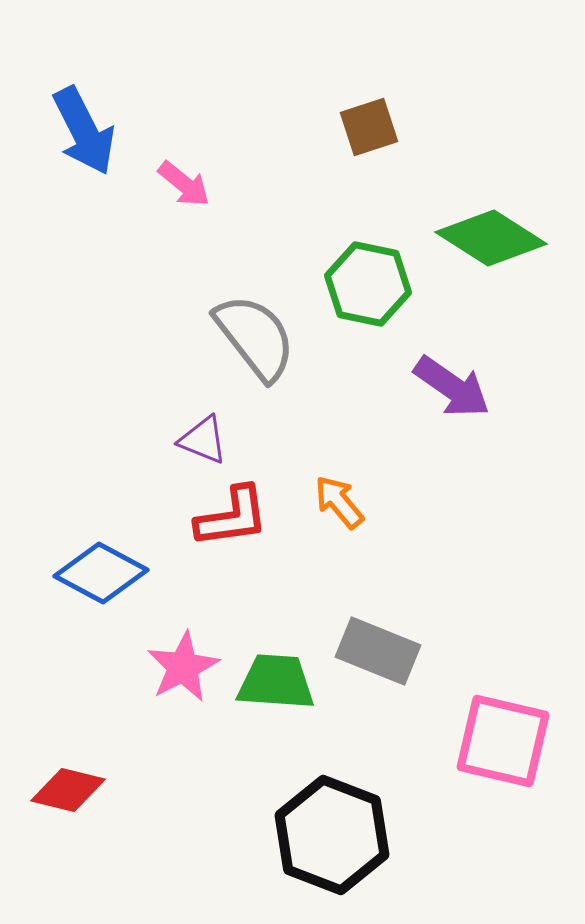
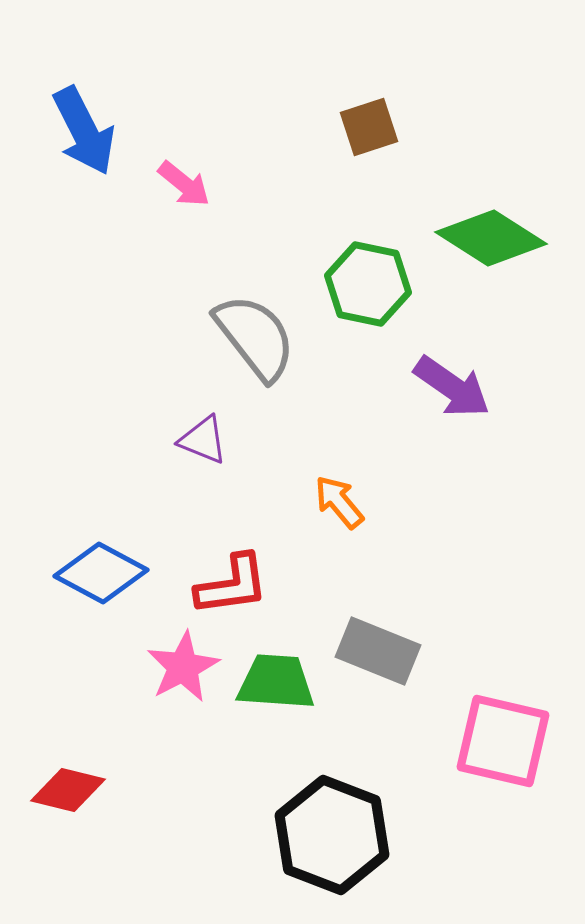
red L-shape: moved 68 px down
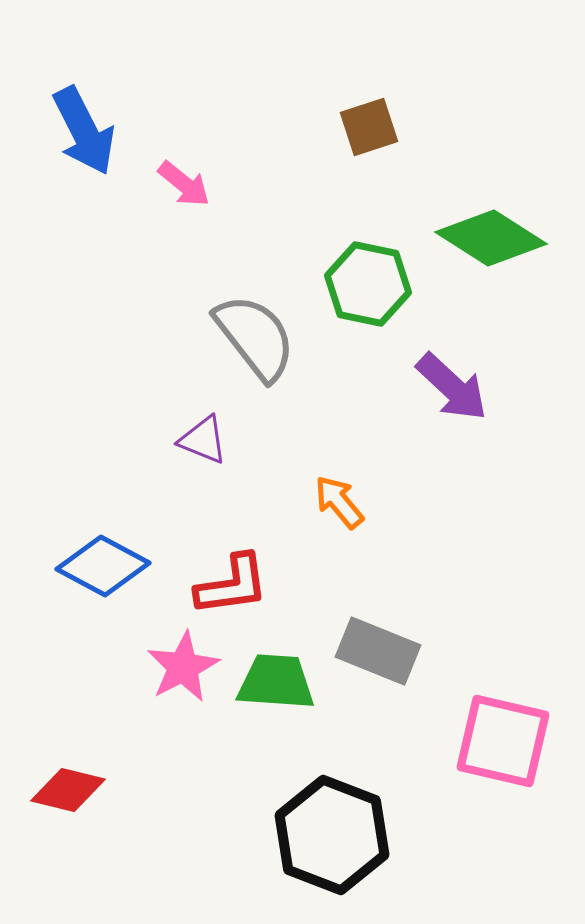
purple arrow: rotated 8 degrees clockwise
blue diamond: moved 2 px right, 7 px up
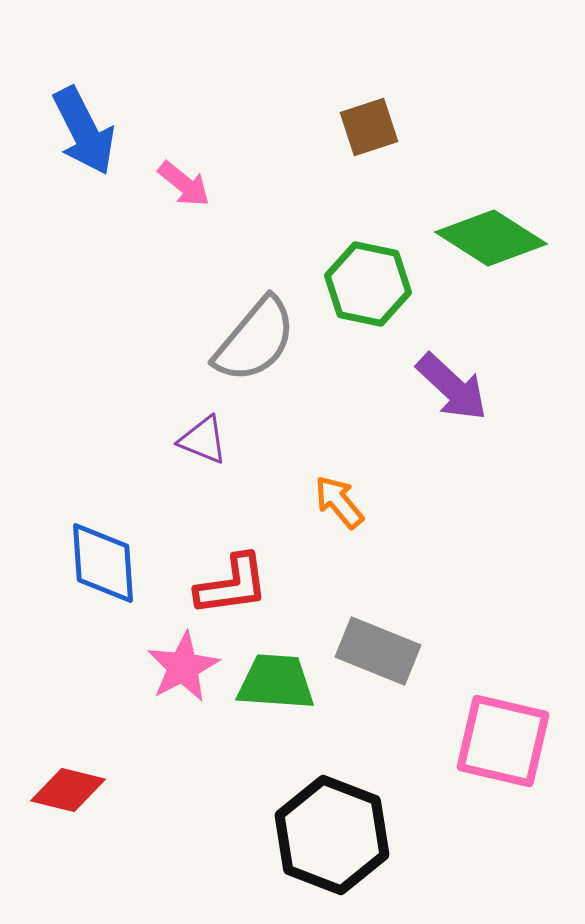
gray semicircle: moved 3 px down; rotated 78 degrees clockwise
blue diamond: moved 3 px up; rotated 58 degrees clockwise
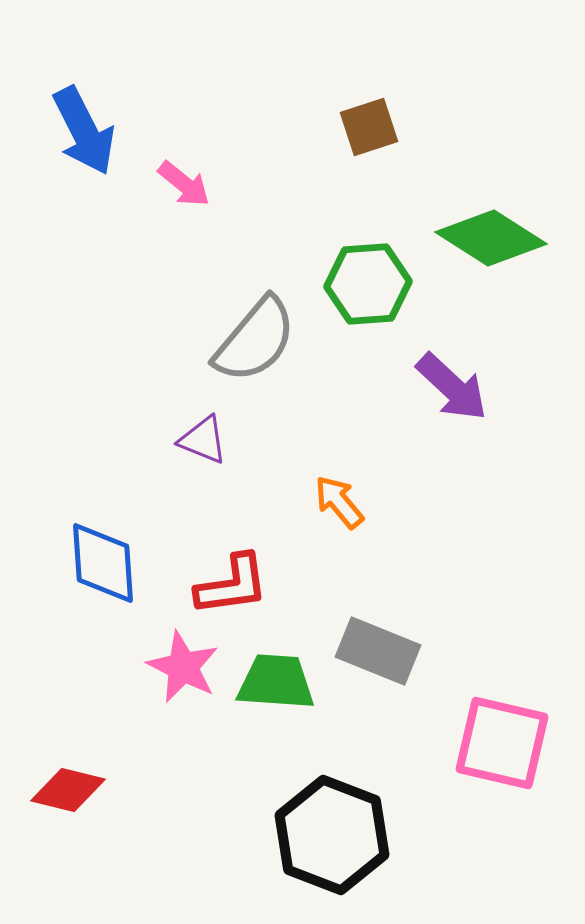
green hexagon: rotated 16 degrees counterclockwise
pink star: rotated 18 degrees counterclockwise
pink square: moved 1 px left, 2 px down
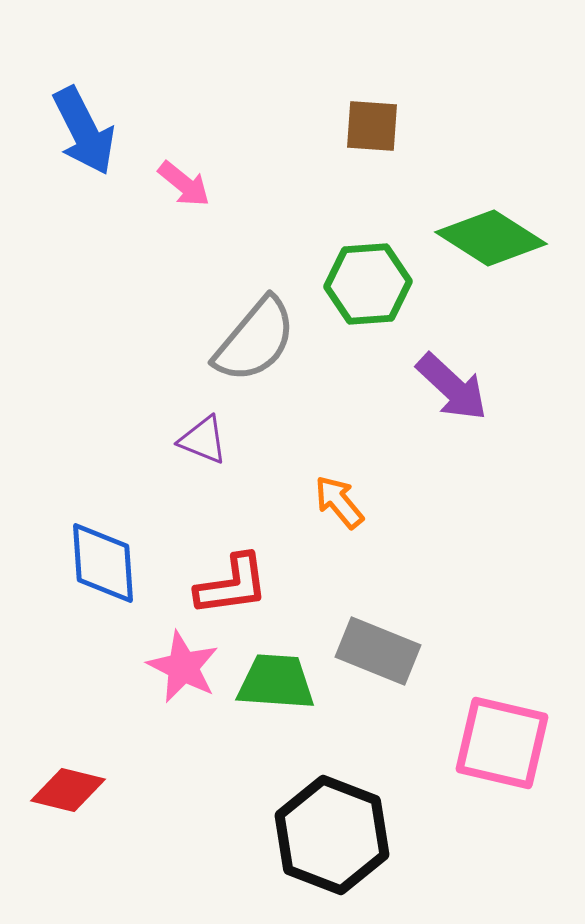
brown square: moved 3 px right, 1 px up; rotated 22 degrees clockwise
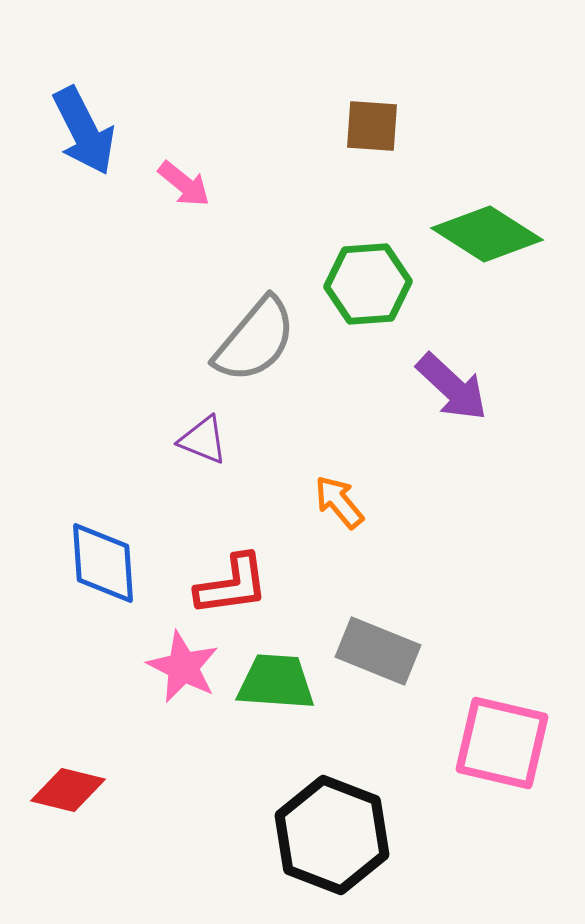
green diamond: moved 4 px left, 4 px up
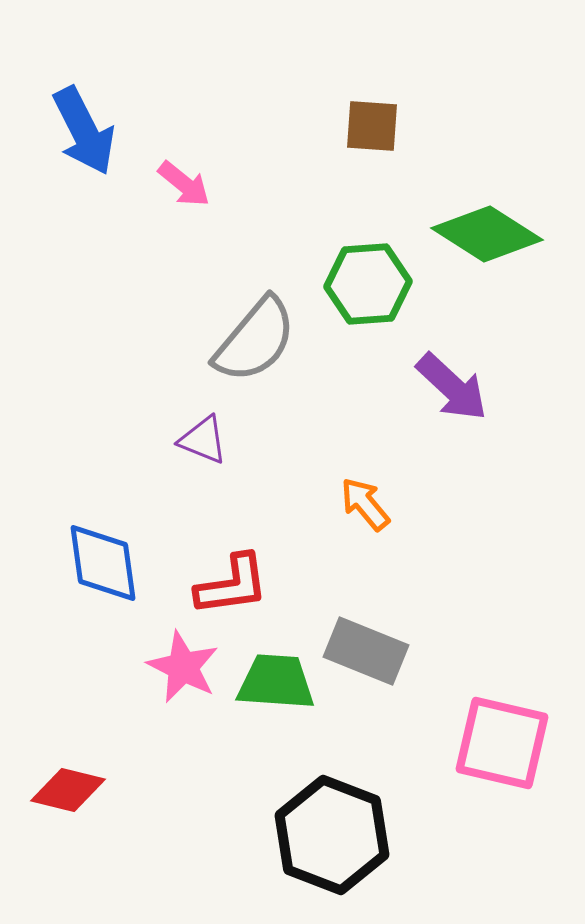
orange arrow: moved 26 px right, 2 px down
blue diamond: rotated 4 degrees counterclockwise
gray rectangle: moved 12 px left
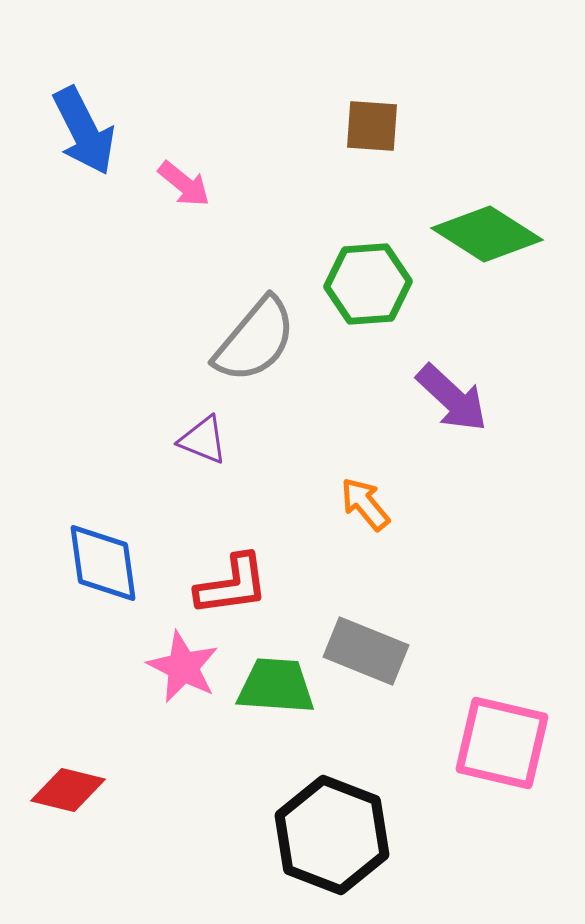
purple arrow: moved 11 px down
green trapezoid: moved 4 px down
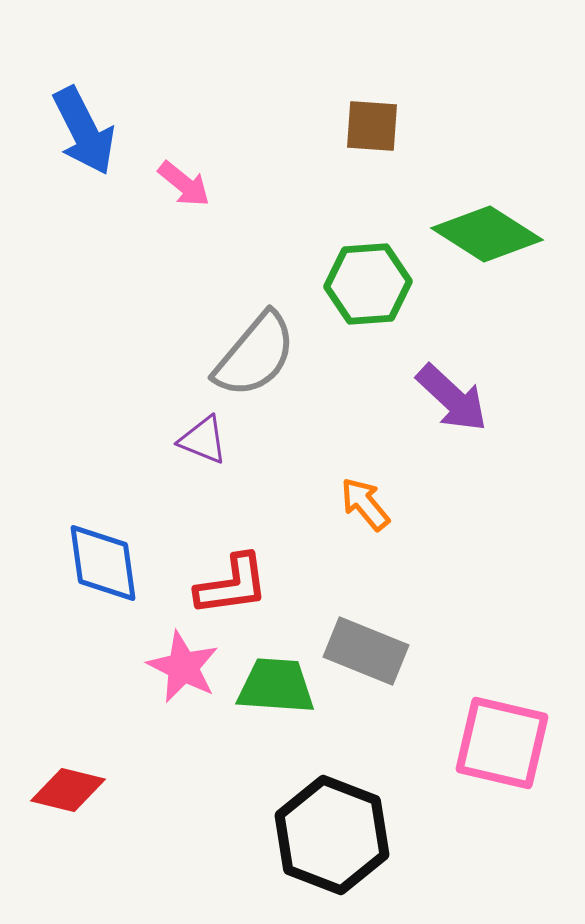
gray semicircle: moved 15 px down
